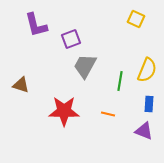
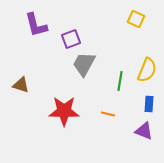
gray trapezoid: moved 1 px left, 2 px up
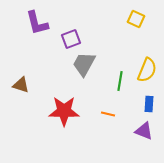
purple L-shape: moved 1 px right, 2 px up
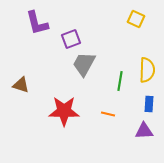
yellow semicircle: rotated 20 degrees counterclockwise
purple triangle: rotated 24 degrees counterclockwise
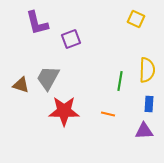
gray trapezoid: moved 36 px left, 14 px down
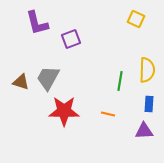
brown triangle: moved 3 px up
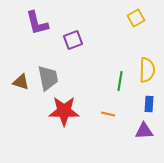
yellow square: moved 1 px up; rotated 36 degrees clockwise
purple square: moved 2 px right, 1 px down
gray trapezoid: rotated 140 degrees clockwise
